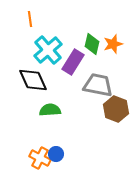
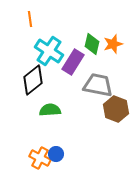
cyan cross: moved 1 px right, 1 px down; rotated 16 degrees counterclockwise
black diamond: rotated 76 degrees clockwise
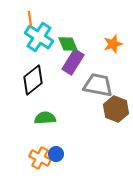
green diamond: moved 24 px left; rotated 35 degrees counterclockwise
cyan cross: moved 10 px left, 14 px up
green semicircle: moved 5 px left, 8 px down
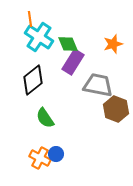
green semicircle: rotated 120 degrees counterclockwise
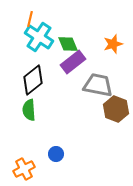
orange line: rotated 21 degrees clockwise
purple rectangle: rotated 20 degrees clockwise
green semicircle: moved 16 px left, 8 px up; rotated 30 degrees clockwise
orange cross: moved 16 px left, 11 px down; rotated 35 degrees clockwise
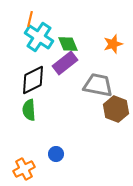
purple rectangle: moved 8 px left, 1 px down
black diamond: rotated 12 degrees clockwise
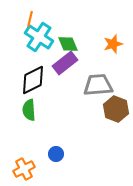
gray trapezoid: rotated 16 degrees counterclockwise
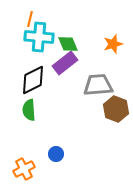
cyan cross: rotated 28 degrees counterclockwise
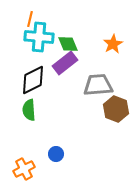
orange star: rotated 12 degrees counterclockwise
